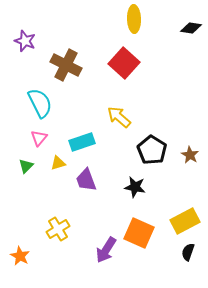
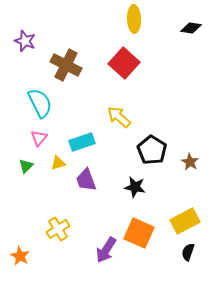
brown star: moved 7 px down
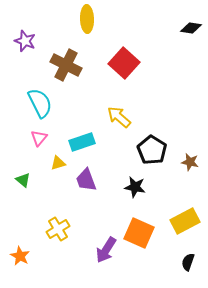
yellow ellipse: moved 47 px left
brown star: rotated 18 degrees counterclockwise
green triangle: moved 3 px left, 14 px down; rotated 35 degrees counterclockwise
black semicircle: moved 10 px down
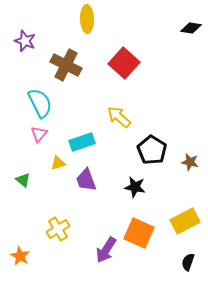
pink triangle: moved 4 px up
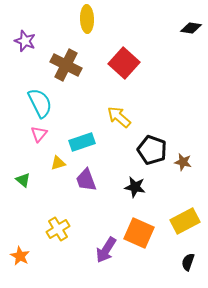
black pentagon: rotated 12 degrees counterclockwise
brown star: moved 7 px left
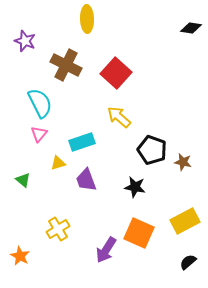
red square: moved 8 px left, 10 px down
black semicircle: rotated 30 degrees clockwise
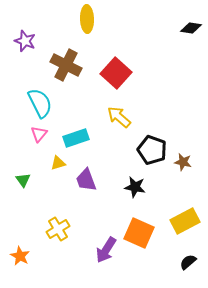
cyan rectangle: moved 6 px left, 4 px up
green triangle: rotated 14 degrees clockwise
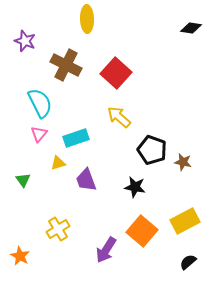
orange square: moved 3 px right, 2 px up; rotated 16 degrees clockwise
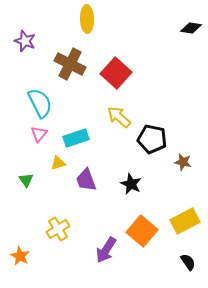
brown cross: moved 4 px right, 1 px up
black pentagon: moved 11 px up; rotated 8 degrees counterclockwise
green triangle: moved 3 px right
black star: moved 4 px left, 3 px up; rotated 15 degrees clockwise
black semicircle: rotated 96 degrees clockwise
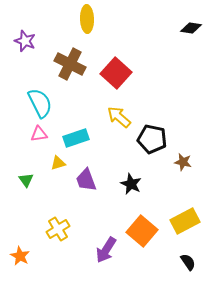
pink triangle: rotated 42 degrees clockwise
